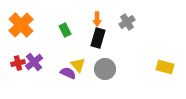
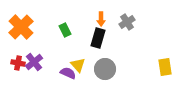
orange arrow: moved 4 px right
orange cross: moved 2 px down
red cross: rotated 24 degrees clockwise
yellow rectangle: rotated 66 degrees clockwise
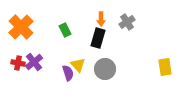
purple semicircle: rotated 49 degrees clockwise
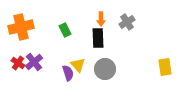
orange cross: rotated 30 degrees clockwise
black rectangle: rotated 18 degrees counterclockwise
red cross: rotated 24 degrees clockwise
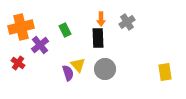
purple cross: moved 6 px right, 17 px up
yellow rectangle: moved 5 px down
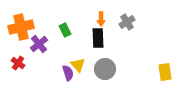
purple cross: moved 1 px left, 1 px up
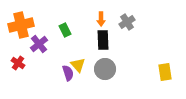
orange cross: moved 2 px up
black rectangle: moved 5 px right, 2 px down
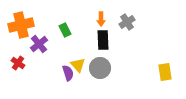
gray circle: moved 5 px left, 1 px up
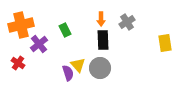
yellow rectangle: moved 29 px up
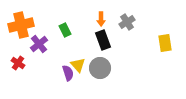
black rectangle: rotated 18 degrees counterclockwise
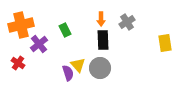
black rectangle: rotated 18 degrees clockwise
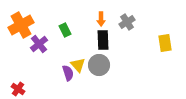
orange cross: rotated 15 degrees counterclockwise
red cross: moved 26 px down
gray circle: moved 1 px left, 3 px up
